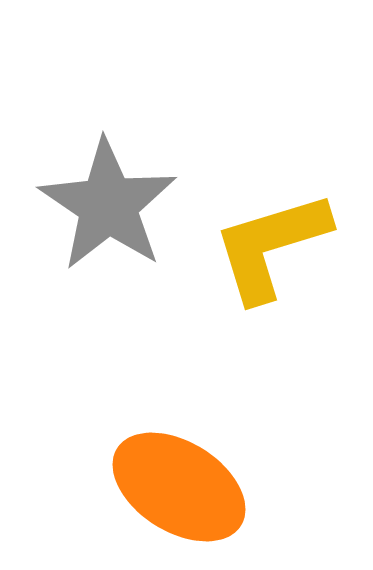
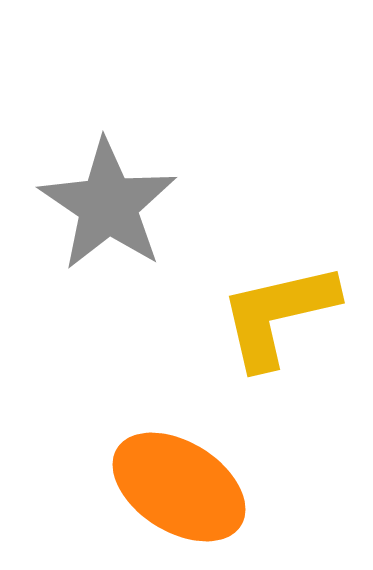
yellow L-shape: moved 7 px right, 69 px down; rotated 4 degrees clockwise
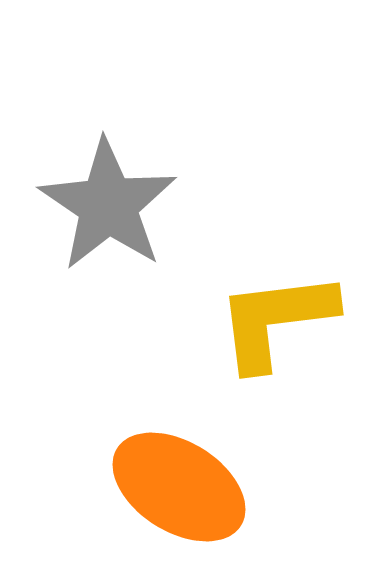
yellow L-shape: moved 2 px left, 5 px down; rotated 6 degrees clockwise
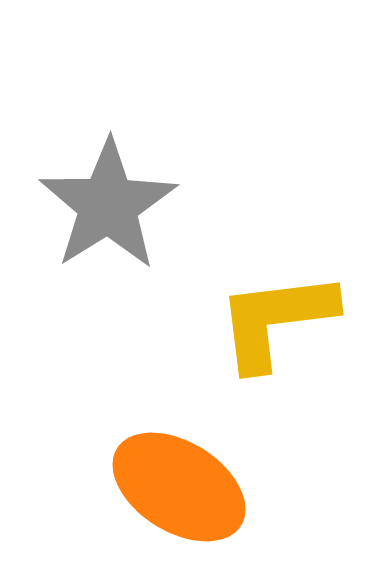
gray star: rotated 6 degrees clockwise
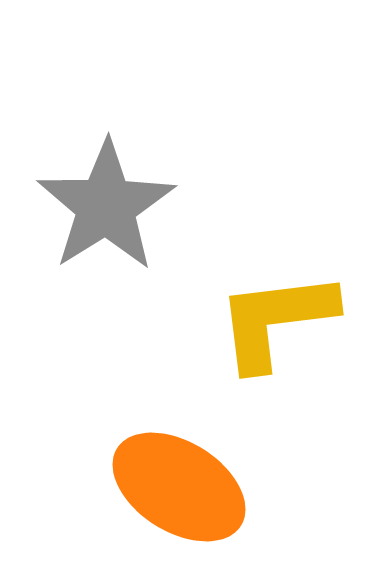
gray star: moved 2 px left, 1 px down
